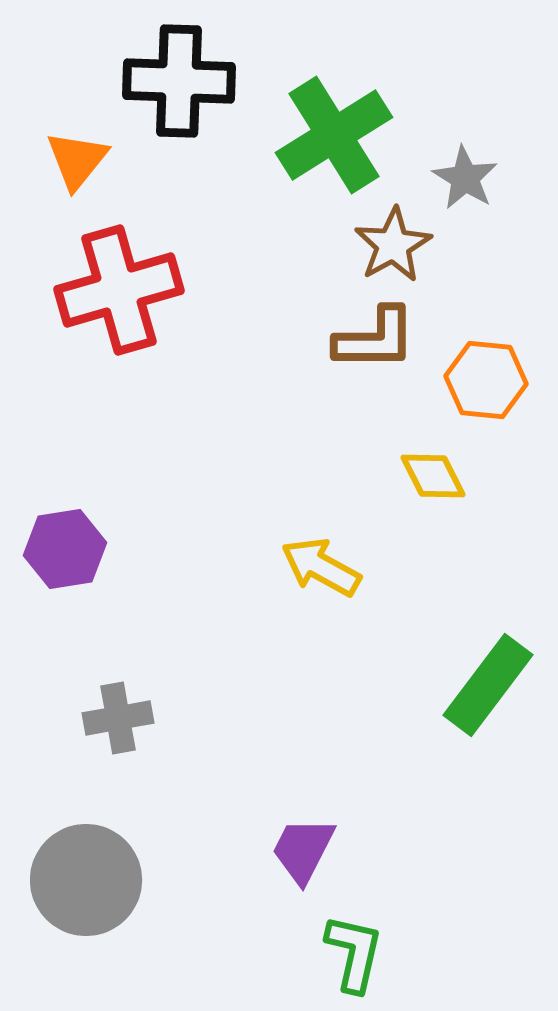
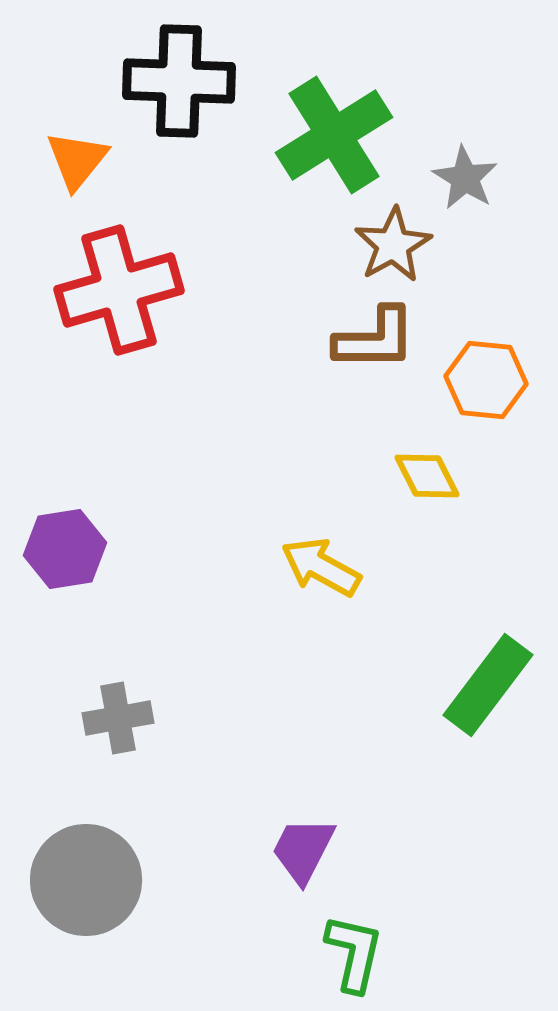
yellow diamond: moved 6 px left
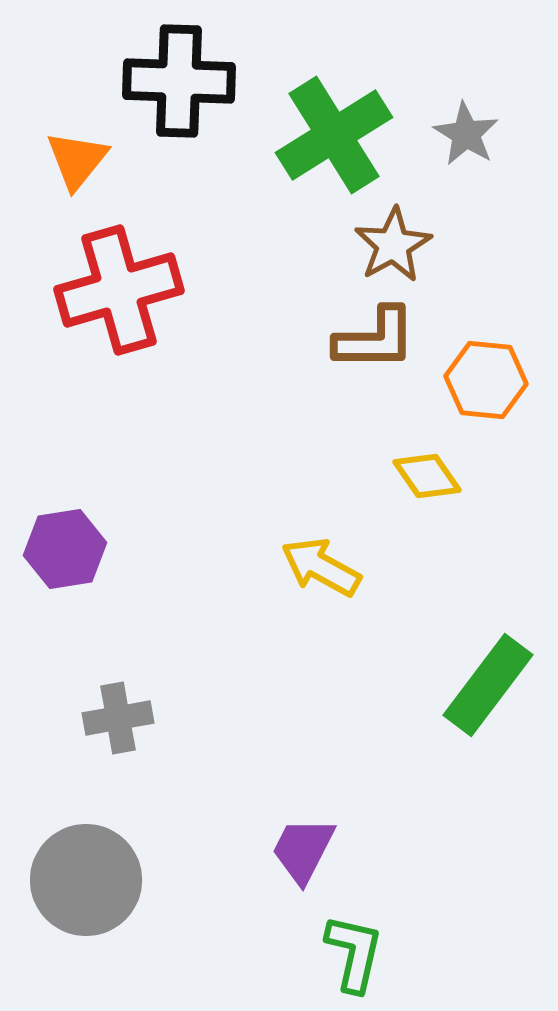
gray star: moved 1 px right, 44 px up
yellow diamond: rotated 8 degrees counterclockwise
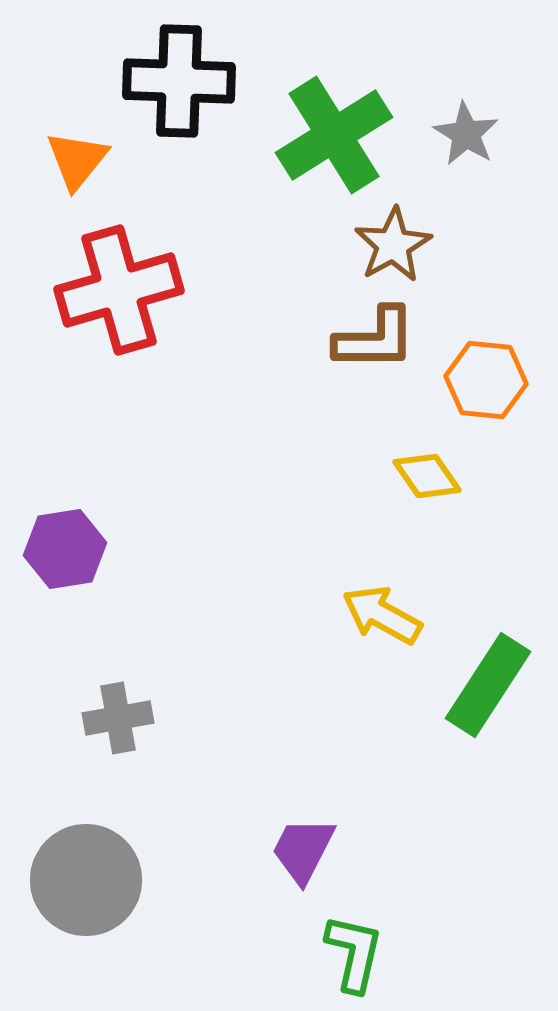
yellow arrow: moved 61 px right, 48 px down
green rectangle: rotated 4 degrees counterclockwise
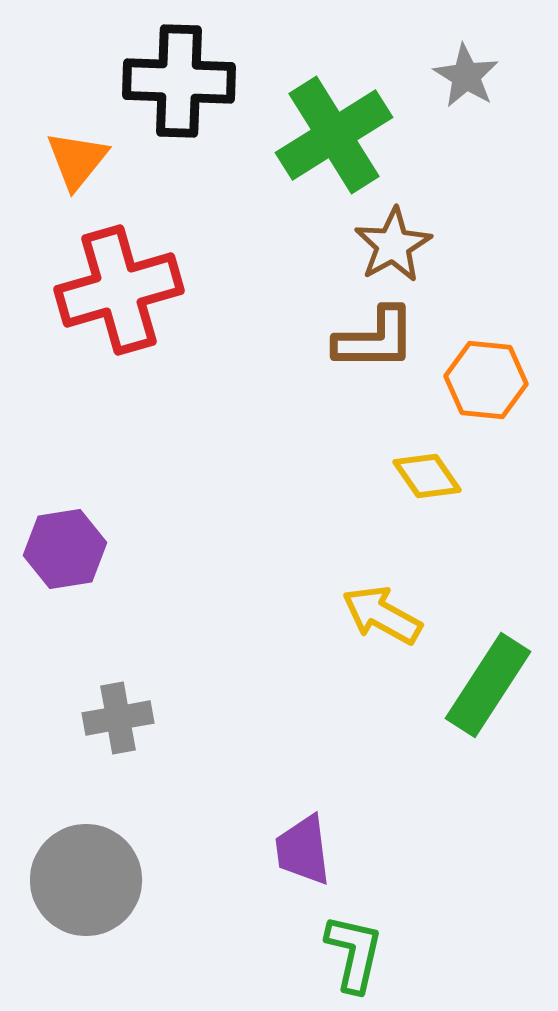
gray star: moved 58 px up
purple trapezoid: rotated 34 degrees counterclockwise
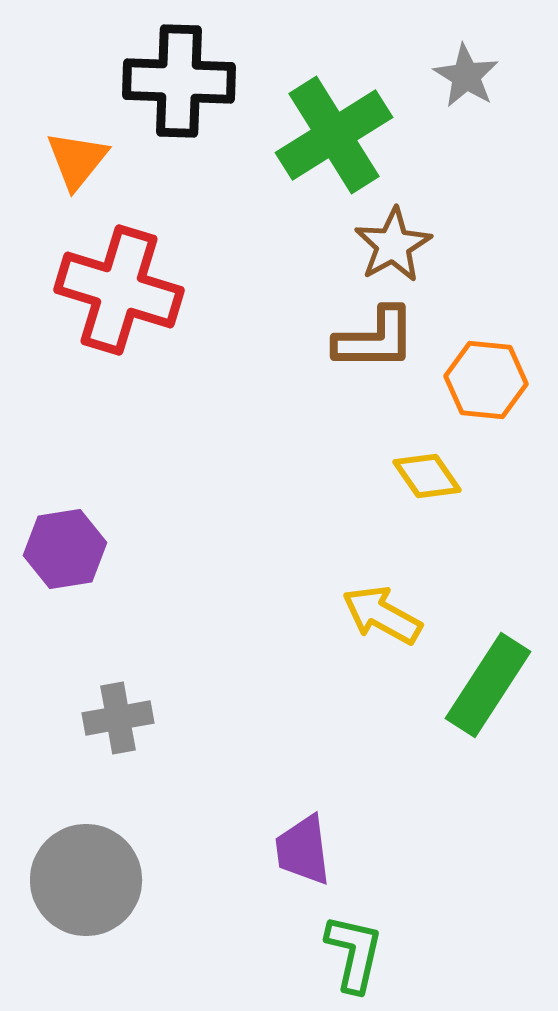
red cross: rotated 33 degrees clockwise
